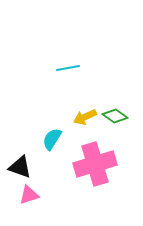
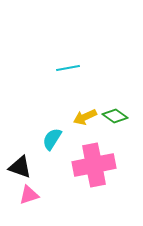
pink cross: moved 1 px left, 1 px down; rotated 6 degrees clockwise
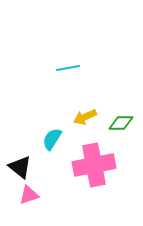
green diamond: moved 6 px right, 7 px down; rotated 35 degrees counterclockwise
black triangle: rotated 20 degrees clockwise
